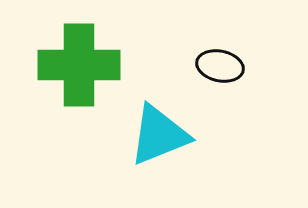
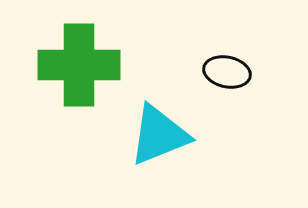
black ellipse: moved 7 px right, 6 px down
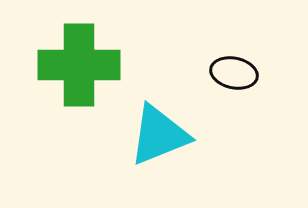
black ellipse: moved 7 px right, 1 px down
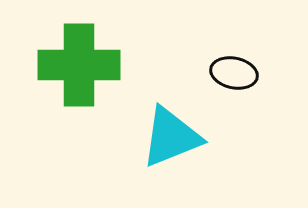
cyan triangle: moved 12 px right, 2 px down
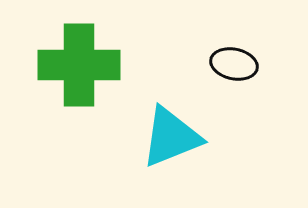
black ellipse: moved 9 px up
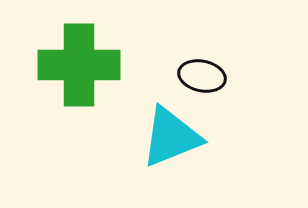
black ellipse: moved 32 px left, 12 px down
